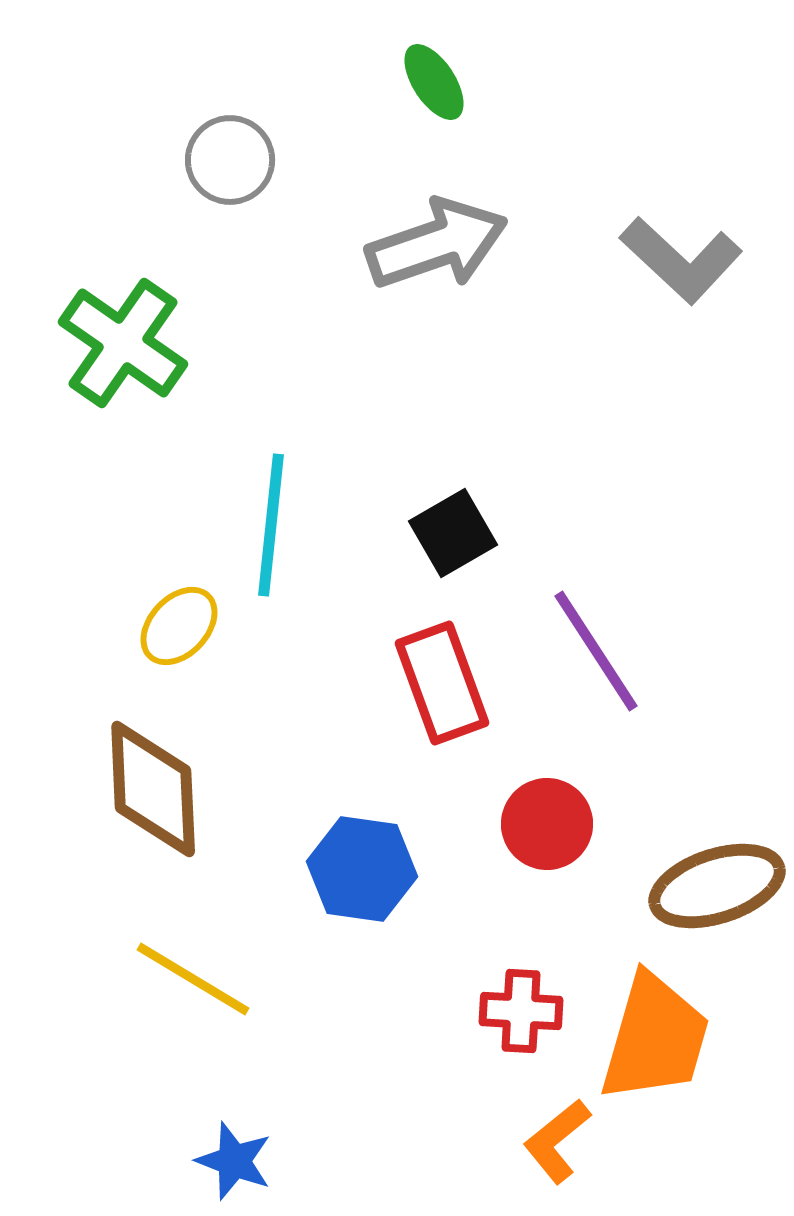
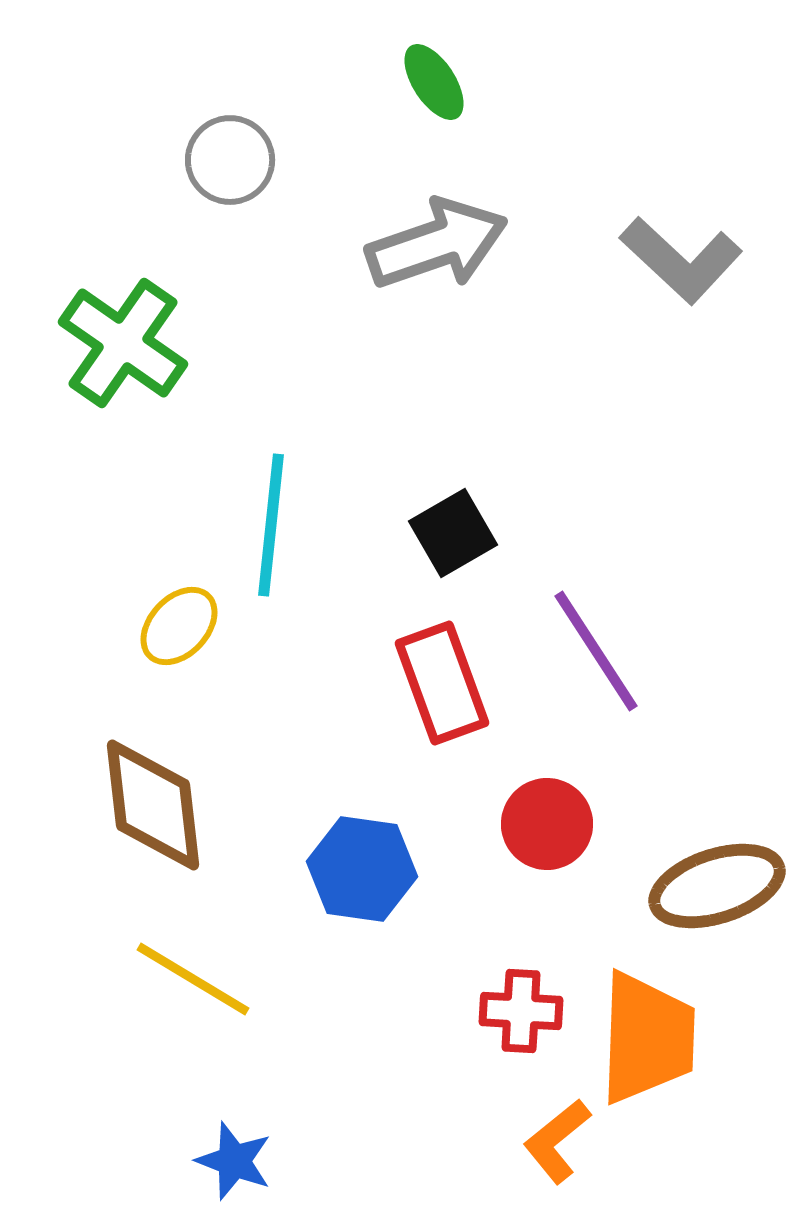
brown diamond: moved 16 px down; rotated 4 degrees counterclockwise
orange trapezoid: moved 8 px left; rotated 14 degrees counterclockwise
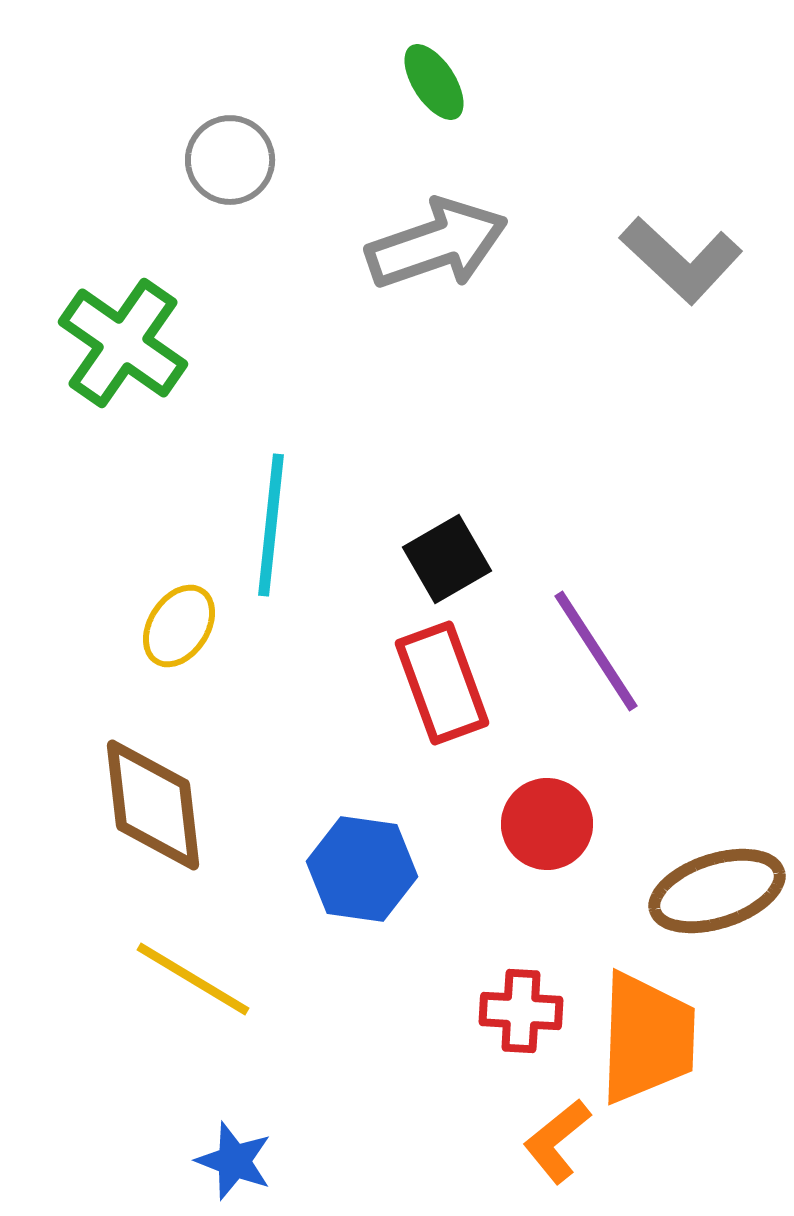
black square: moved 6 px left, 26 px down
yellow ellipse: rotated 10 degrees counterclockwise
brown ellipse: moved 5 px down
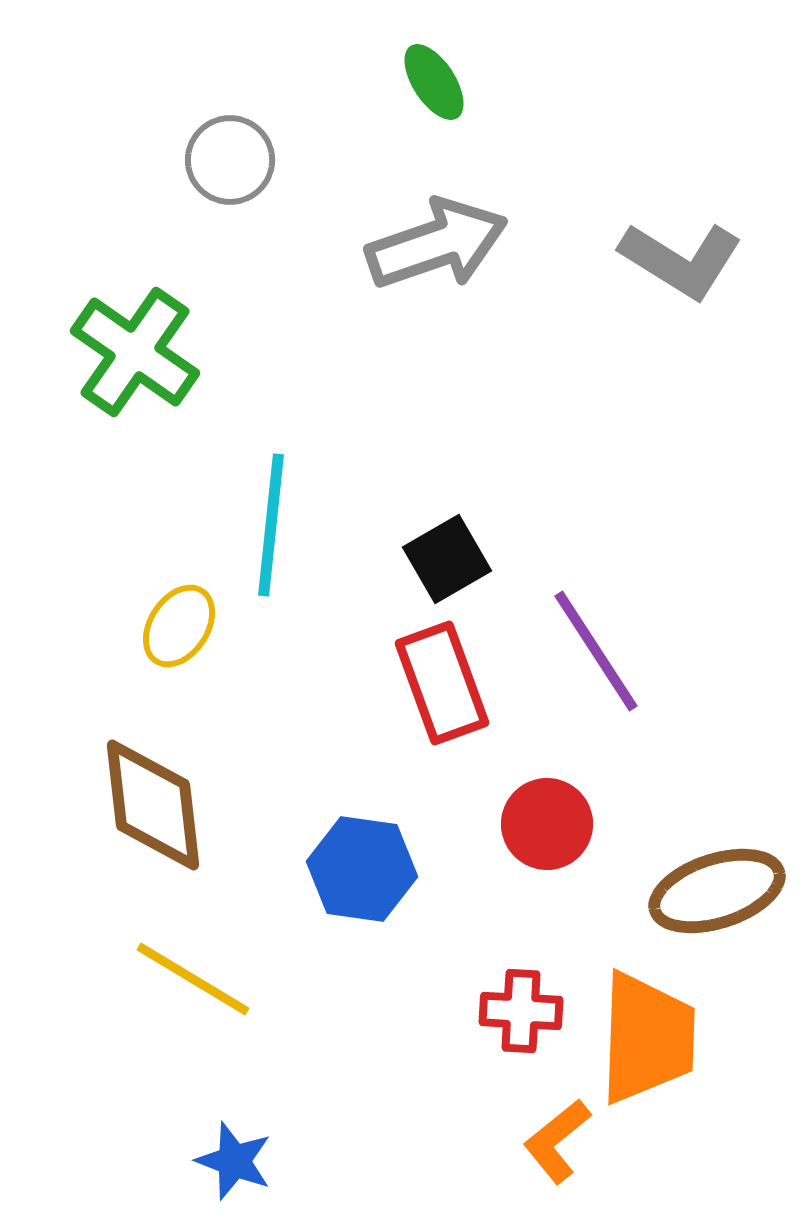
gray L-shape: rotated 11 degrees counterclockwise
green cross: moved 12 px right, 9 px down
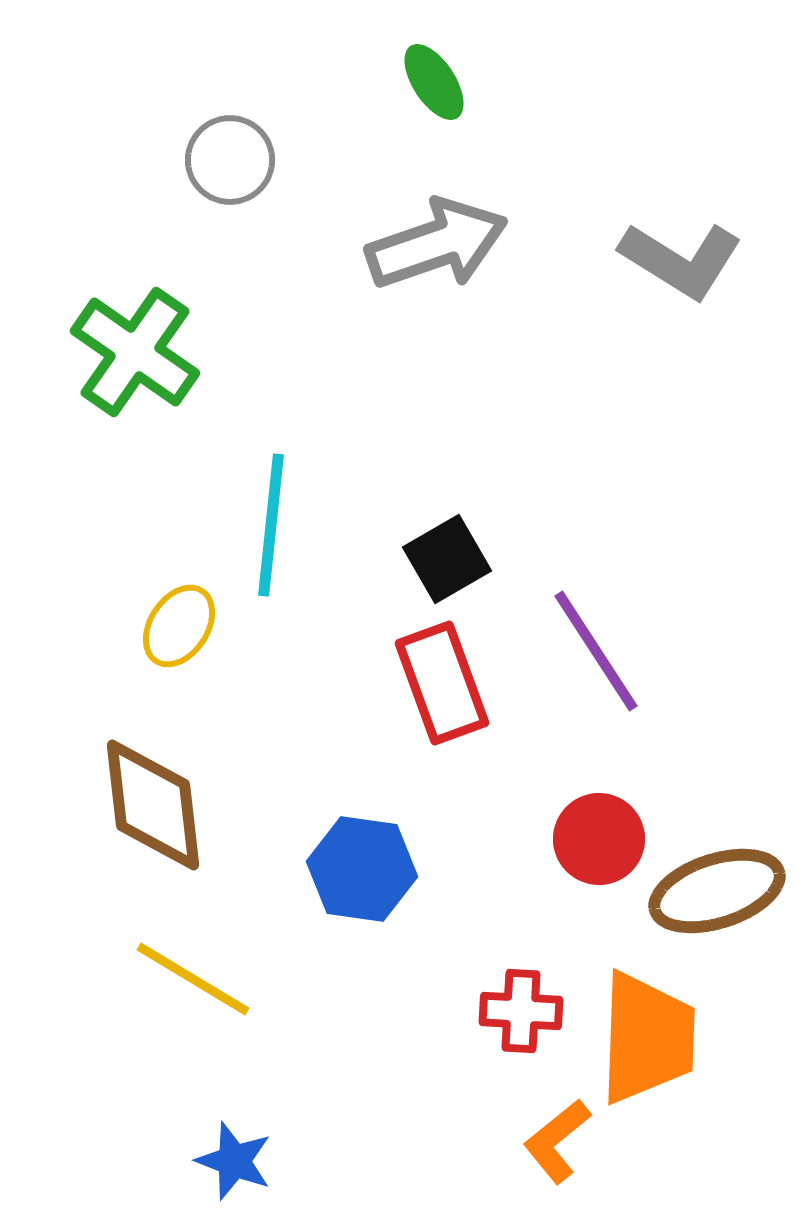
red circle: moved 52 px right, 15 px down
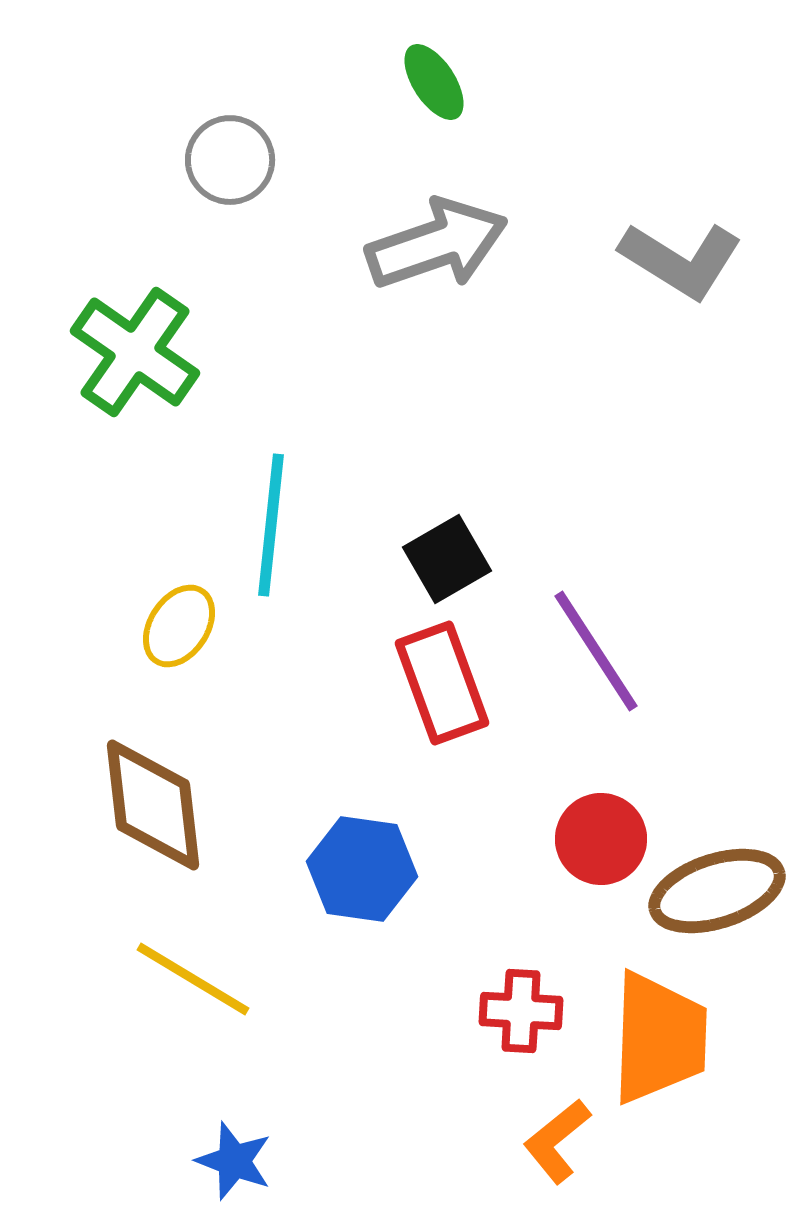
red circle: moved 2 px right
orange trapezoid: moved 12 px right
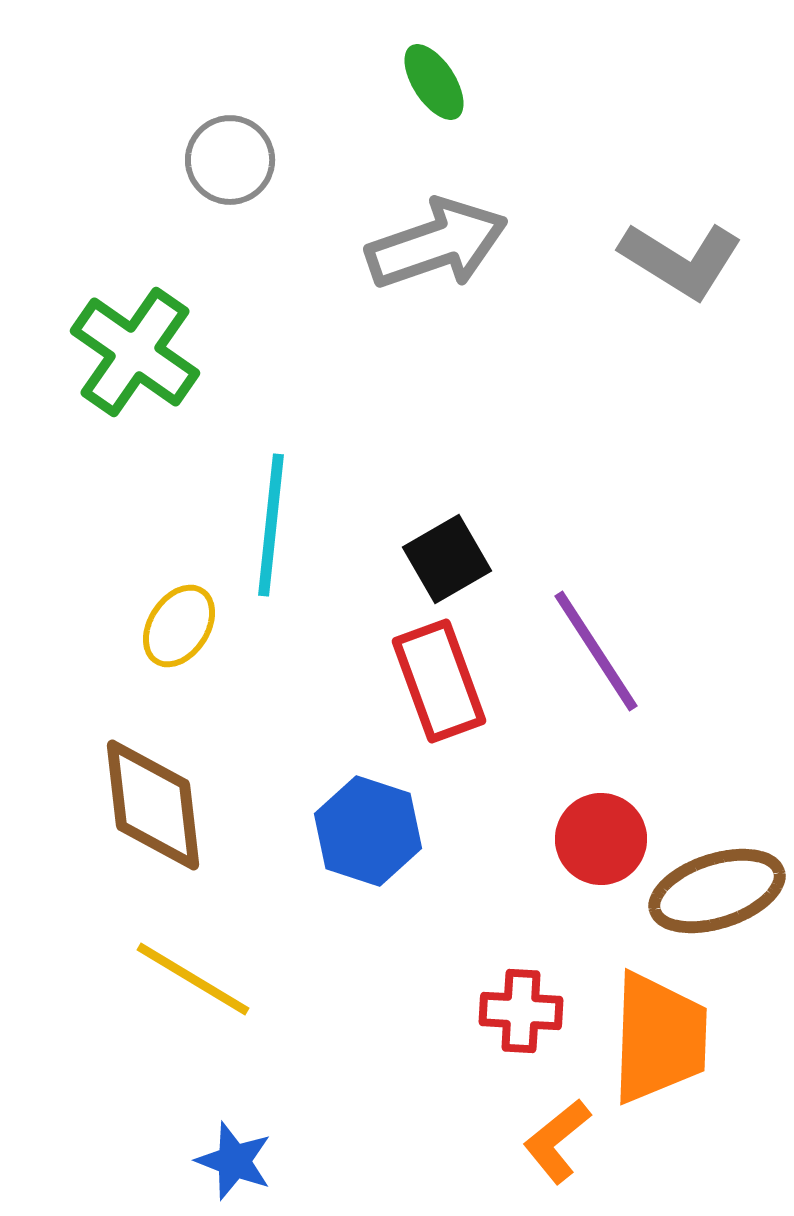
red rectangle: moved 3 px left, 2 px up
blue hexagon: moved 6 px right, 38 px up; rotated 10 degrees clockwise
